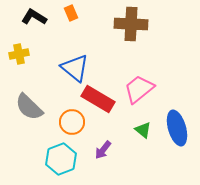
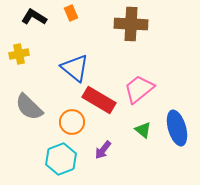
red rectangle: moved 1 px right, 1 px down
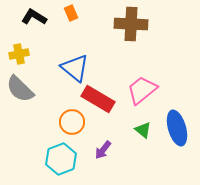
pink trapezoid: moved 3 px right, 1 px down
red rectangle: moved 1 px left, 1 px up
gray semicircle: moved 9 px left, 18 px up
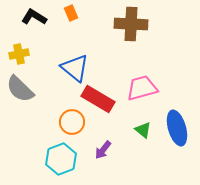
pink trapezoid: moved 2 px up; rotated 24 degrees clockwise
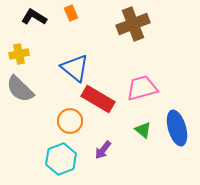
brown cross: moved 2 px right; rotated 24 degrees counterclockwise
orange circle: moved 2 px left, 1 px up
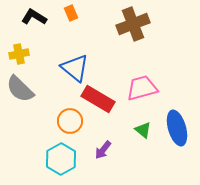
cyan hexagon: rotated 8 degrees counterclockwise
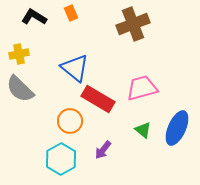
blue ellipse: rotated 40 degrees clockwise
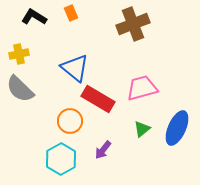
green triangle: moved 1 px left, 1 px up; rotated 42 degrees clockwise
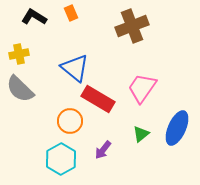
brown cross: moved 1 px left, 2 px down
pink trapezoid: rotated 40 degrees counterclockwise
green triangle: moved 1 px left, 5 px down
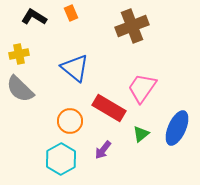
red rectangle: moved 11 px right, 9 px down
